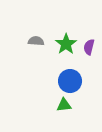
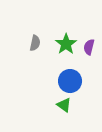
gray semicircle: moved 1 px left, 2 px down; rotated 98 degrees clockwise
green triangle: rotated 42 degrees clockwise
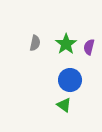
blue circle: moved 1 px up
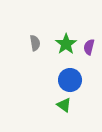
gray semicircle: rotated 21 degrees counterclockwise
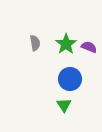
purple semicircle: rotated 98 degrees clockwise
blue circle: moved 1 px up
green triangle: rotated 21 degrees clockwise
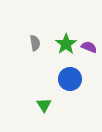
green triangle: moved 20 px left
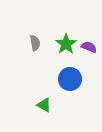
green triangle: rotated 28 degrees counterclockwise
